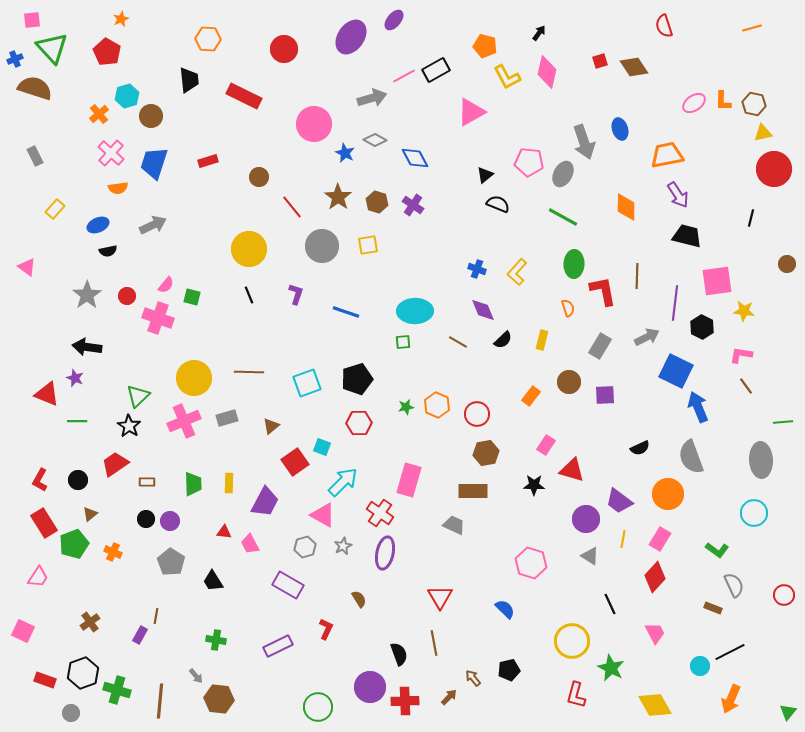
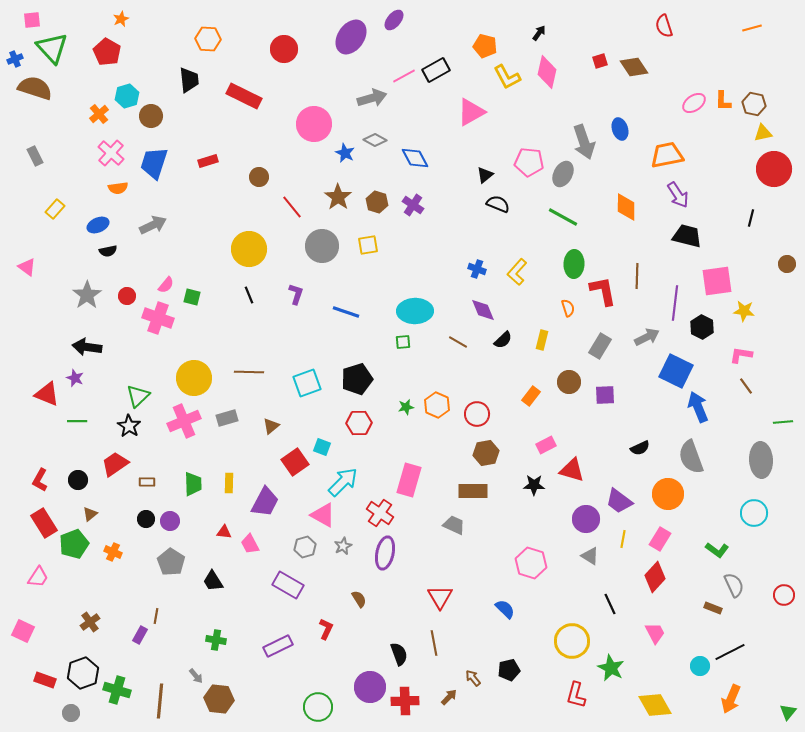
pink rectangle at (546, 445): rotated 30 degrees clockwise
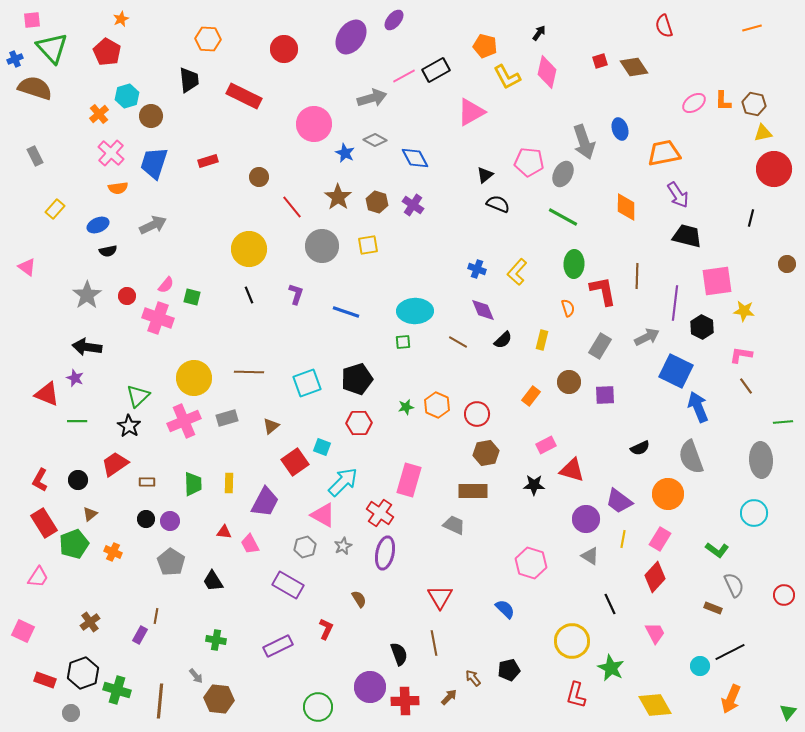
orange trapezoid at (667, 155): moved 3 px left, 2 px up
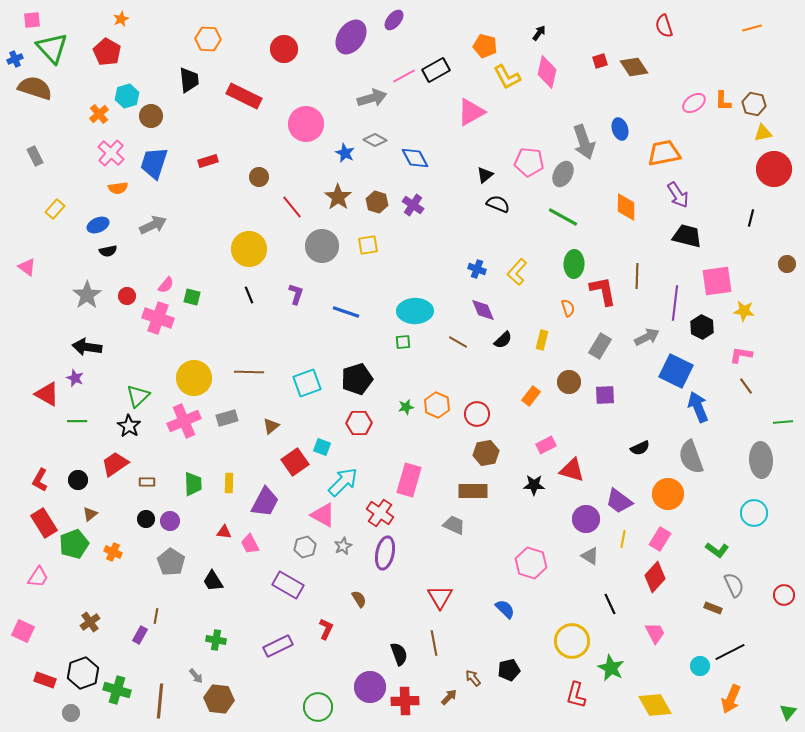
pink circle at (314, 124): moved 8 px left
red triangle at (47, 394): rotated 8 degrees clockwise
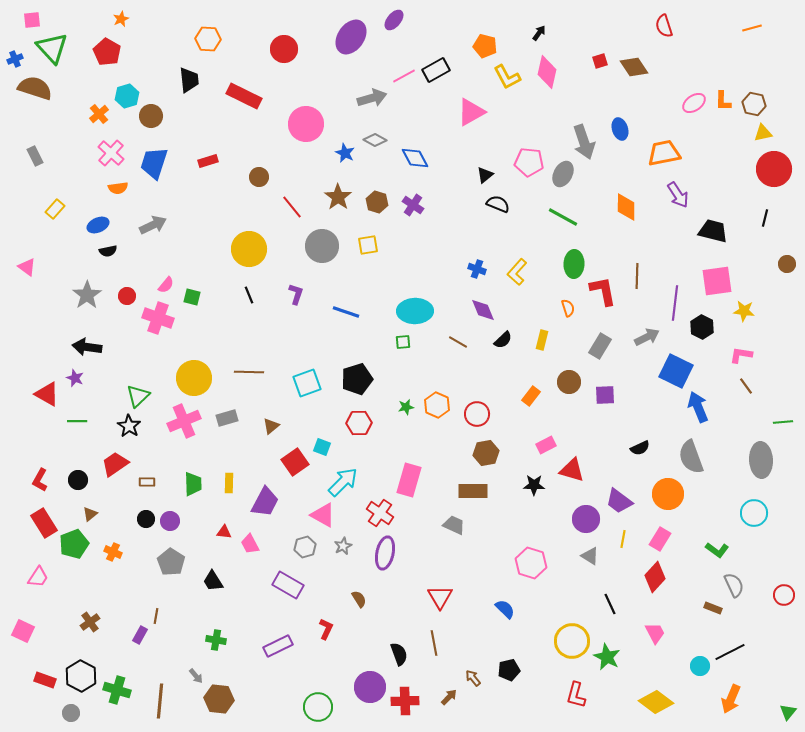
black line at (751, 218): moved 14 px right
black trapezoid at (687, 236): moved 26 px right, 5 px up
green star at (611, 668): moved 4 px left, 11 px up
black hexagon at (83, 673): moved 2 px left, 3 px down; rotated 12 degrees counterclockwise
yellow diamond at (655, 705): moved 1 px right, 3 px up; rotated 24 degrees counterclockwise
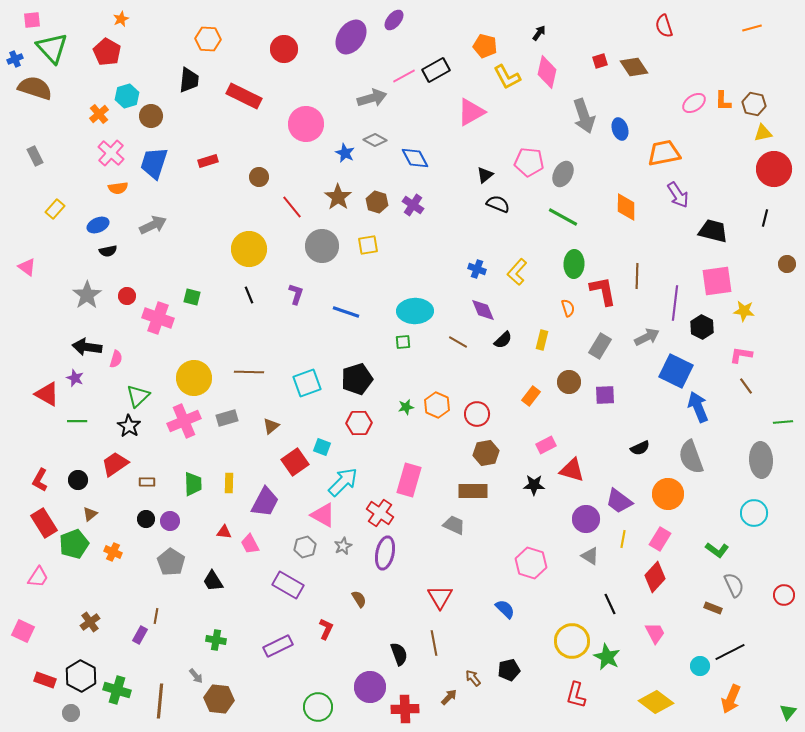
black trapezoid at (189, 80): rotated 12 degrees clockwise
gray arrow at (584, 142): moved 26 px up
pink semicircle at (166, 285): moved 50 px left, 74 px down; rotated 24 degrees counterclockwise
red cross at (405, 701): moved 8 px down
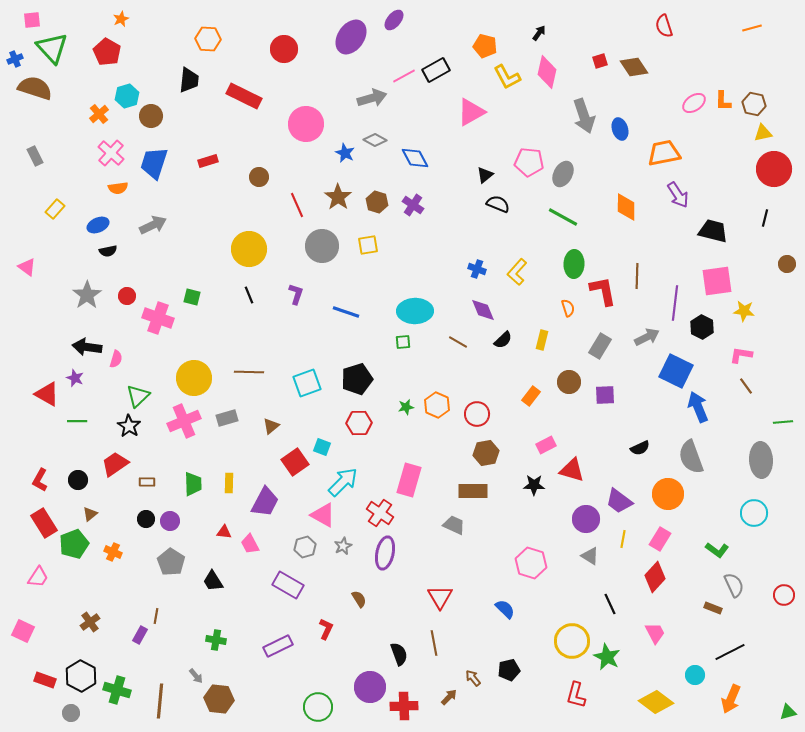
red line at (292, 207): moved 5 px right, 2 px up; rotated 15 degrees clockwise
cyan circle at (700, 666): moved 5 px left, 9 px down
red cross at (405, 709): moved 1 px left, 3 px up
green triangle at (788, 712): rotated 36 degrees clockwise
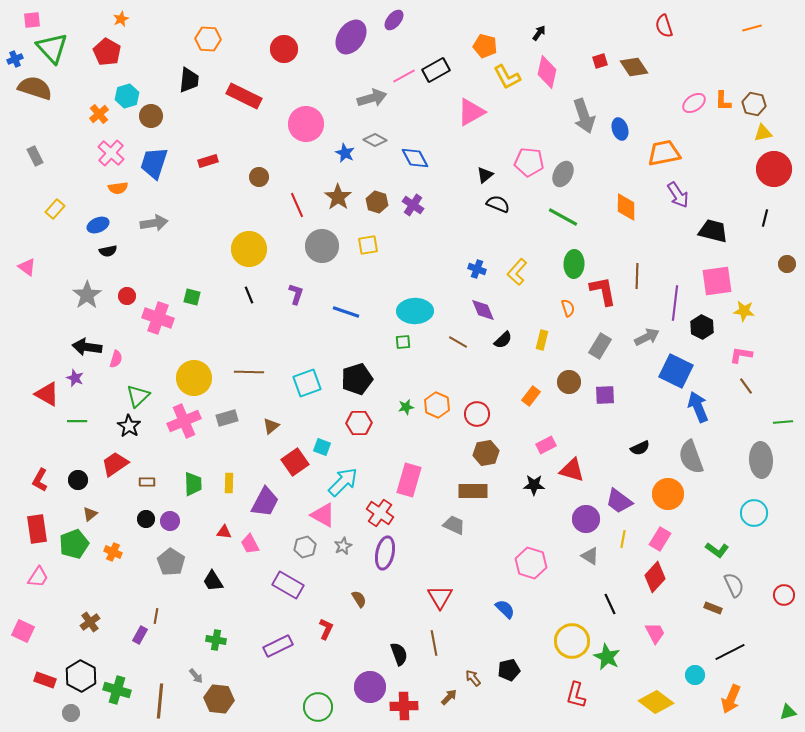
gray arrow at (153, 225): moved 1 px right, 2 px up; rotated 16 degrees clockwise
red rectangle at (44, 523): moved 7 px left, 6 px down; rotated 24 degrees clockwise
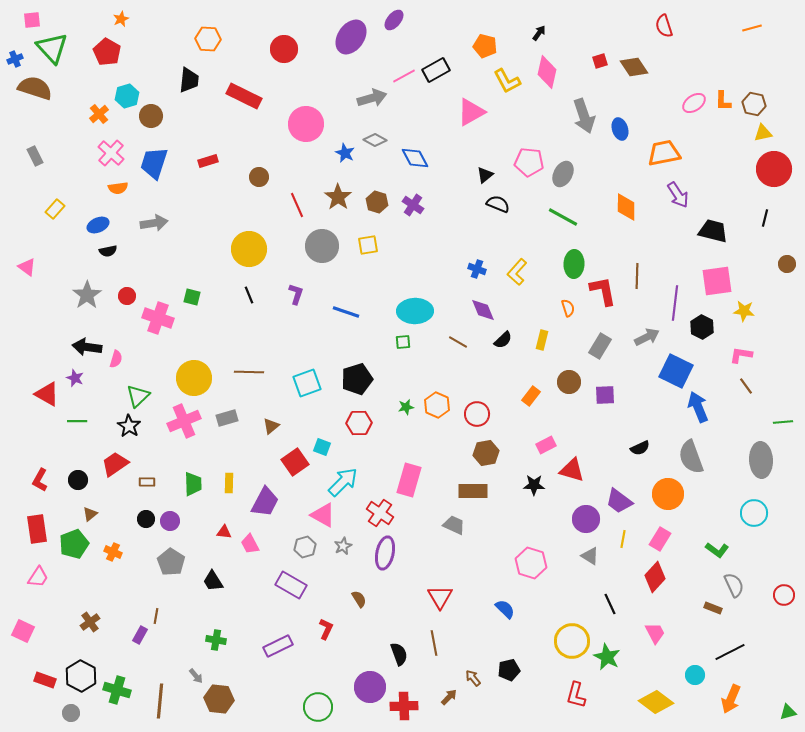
yellow L-shape at (507, 77): moved 4 px down
purple rectangle at (288, 585): moved 3 px right
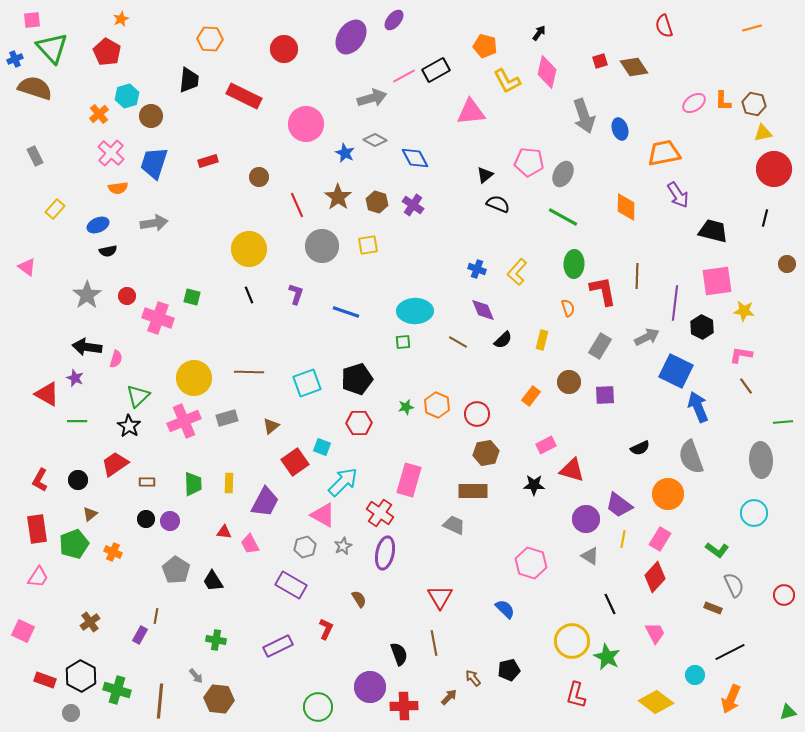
orange hexagon at (208, 39): moved 2 px right
pink triangle at (471, 112): rotated 24 degrees clockwise
purple trapezoid at (619, 501): moved 4 px down
gray pentagon at (171, 562): moved 5 px right, 8 px down
